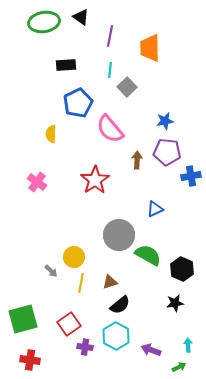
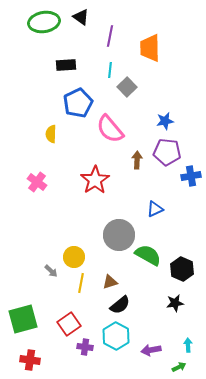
purple arrow: rotated 30 degrees counterclockwise
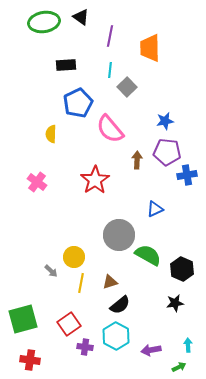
blue cross: moved 4 px left, 1 px up
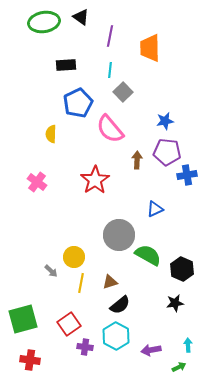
gray square: moved 4 px left, 5 px down
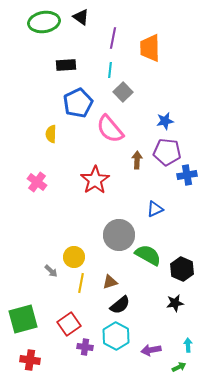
purple line: moved 3 px right, 2 px down
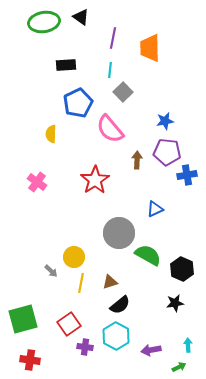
gray circle: moved 2 px up
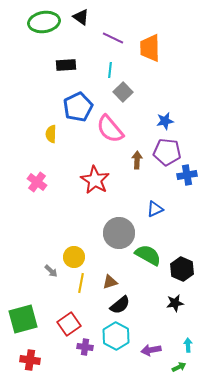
purple line: rotated 75 degrees counterclockwise
blue pentagon: moved 4 px down
red star: rotated 8 degrees counterclockwise
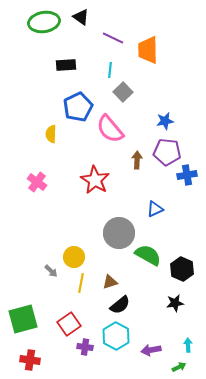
orange trapezoid: moved 2 px left, 2 px down
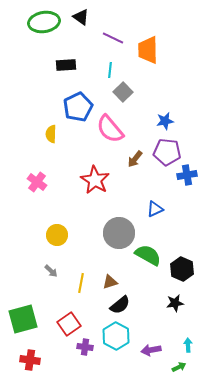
brown arrow: moved 2 px left, 1 px up; rotated 144 degrees counterclockwise
yellow circle: moved 17 px left, 22 px up
